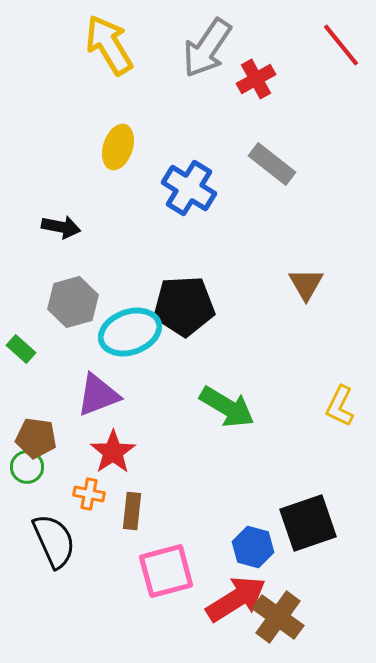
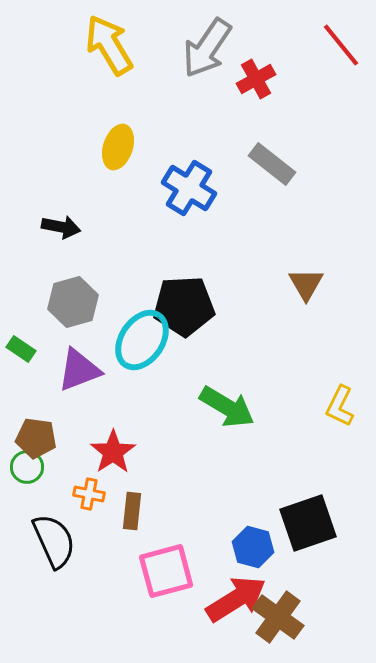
cyan ellipse: moved 12 px right, 8 px down; rotated 36 degrees counterclockwise
green rectangle: rotated 8 degrees counterclockwise
purple triangle: moved 19 px left, 25 px up
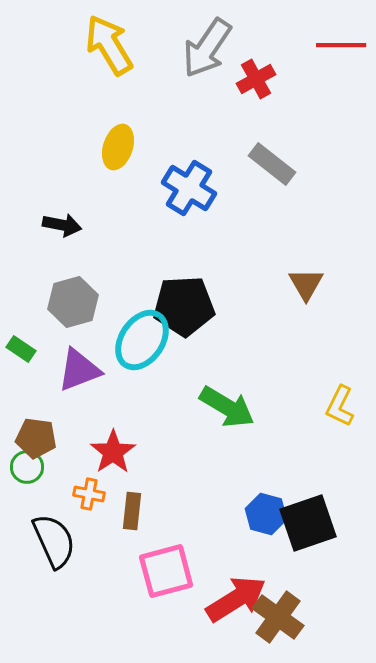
red line: rotated 51 degrees counterclockwise
black arrow: moved 1 px right, 2 px up
blue hexagon: moved 13 px right, 33 px up
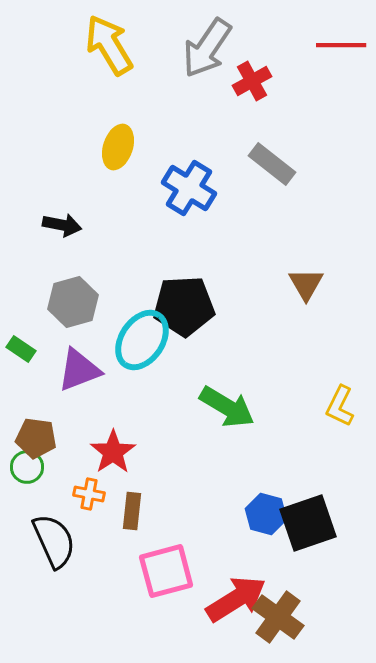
red cross: moved 4 px left, 2 px down
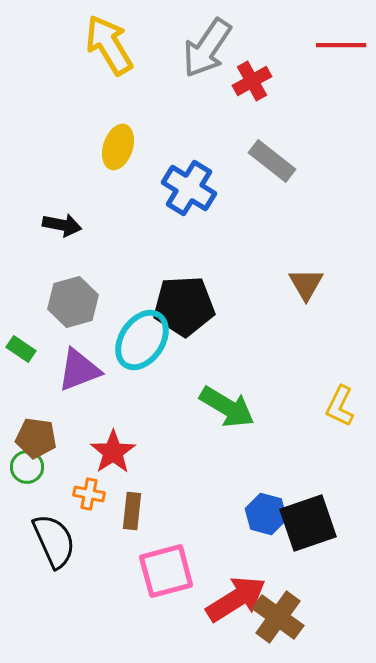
gray rectangle: moved 3 px up
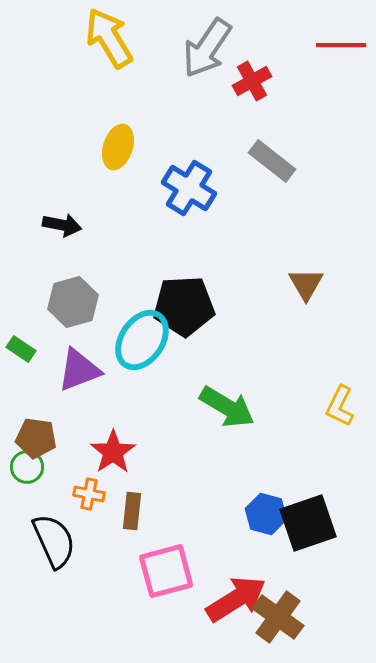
yellow arrow: moved 7 px up
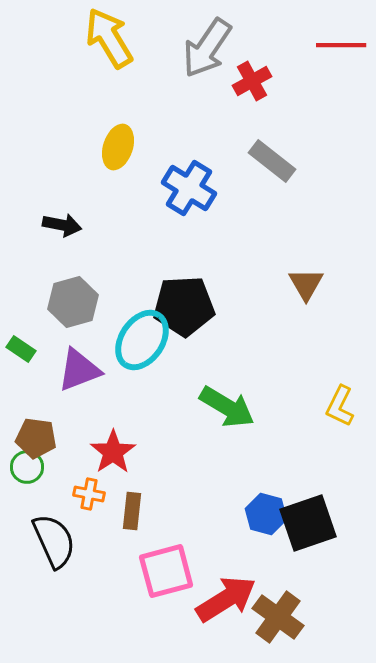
red arrow: moved 10 px left
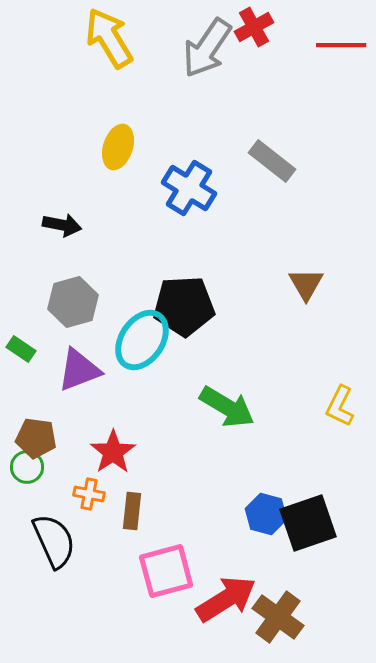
red cross: moved 2 px right, 54 px up
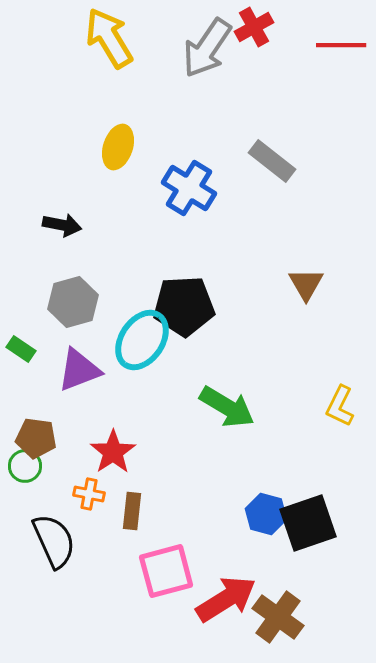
green circle: moved 2 px left, 1 px up
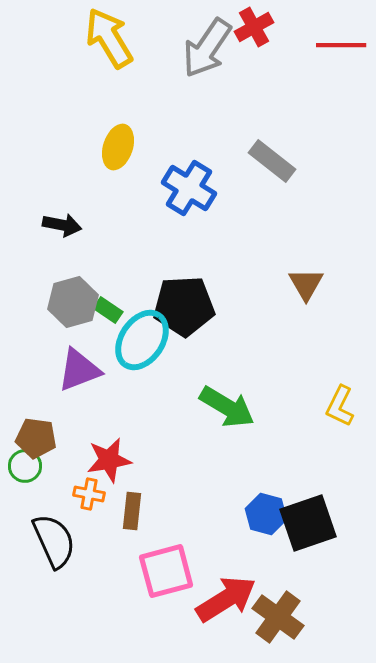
green rectangle: moved 87 px right, 39 px up
red star: moved 4 px left, 8 px down; rotated 24 degrees clockwise
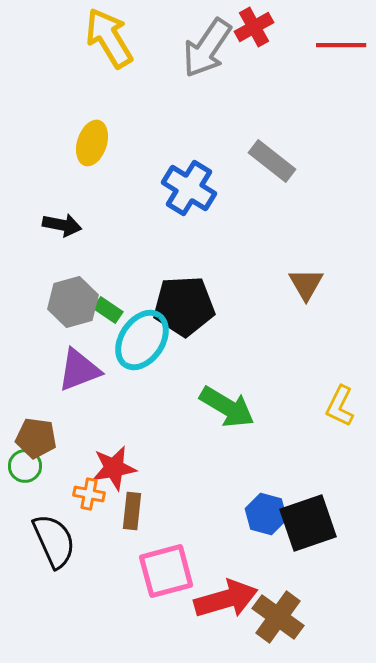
yellow ellipse: moved 26 px left, 4 px up
red star: moved 5 px right, 8 px down
red arrow: rotated 16 degrees clockwise
